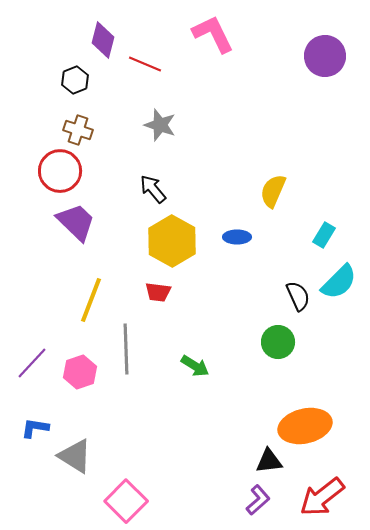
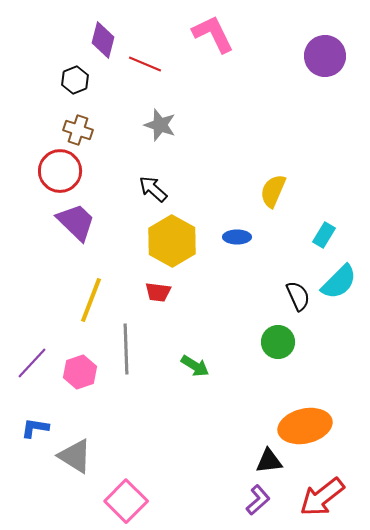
black arrow: rotated 8 degrees counterclockwise
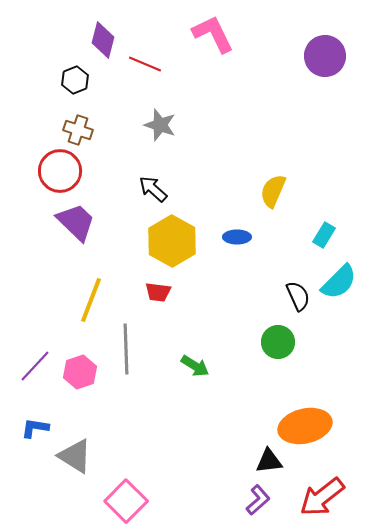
purple line: moved 3 px right, 3 px down
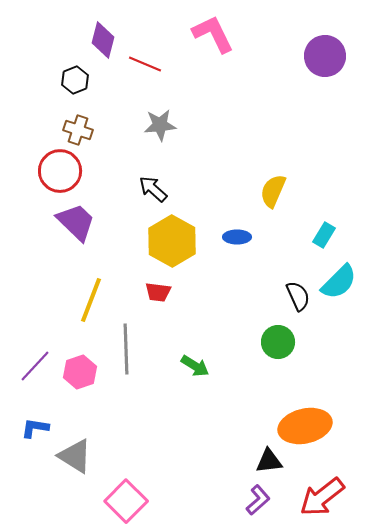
gray star: rotated 24 degrees counterclockwise
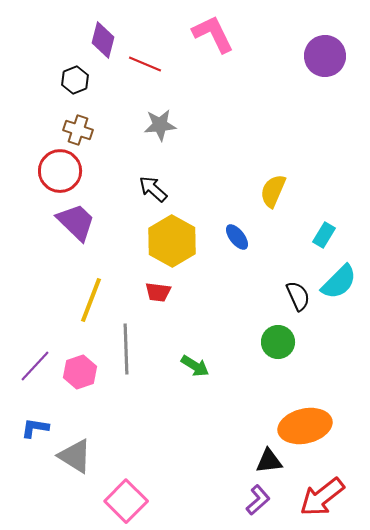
blue ellipse: rotated 52 degrees clockwise
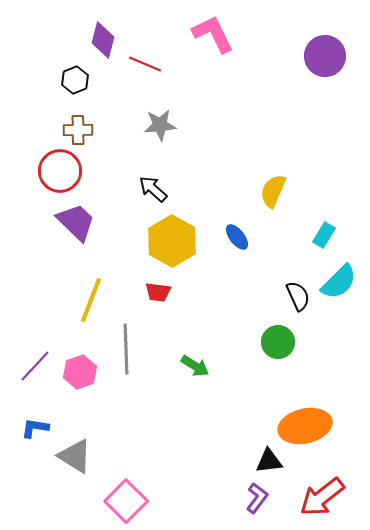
brown cross: rotated 20 degrees counterclockwise
purple L-shape: moved 1 px left, 2 px up; rotated 12 degrees counterclockwise
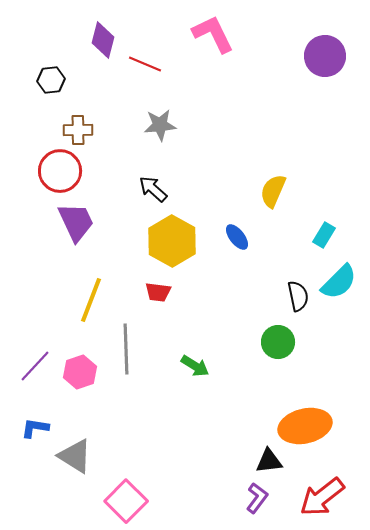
black hexagon: moved 24 px left; rotated 16 degrees clockwise
purple trapezoid: rotated 21 degrees clockwise
black semicircle: rotated 12 degrees clockwise
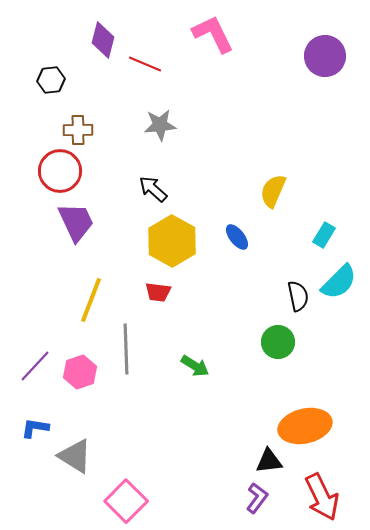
red arrow: rotated 78 degrees counterclockwise
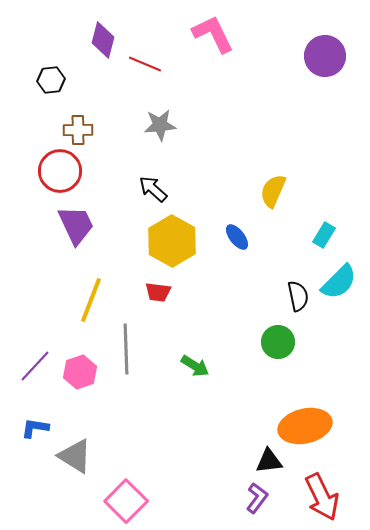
purple trapezoid: moved 3 px down
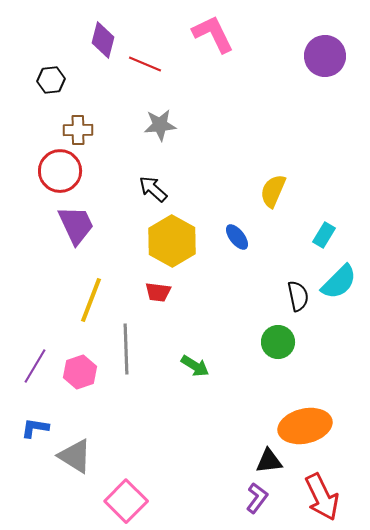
purple line: rotated 12 degrees counterclockwise
